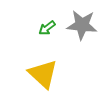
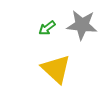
yellow triangle: moved 13 px right, 5 px up
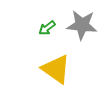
yellow triangle: rotated 8 degrees counterclockwise
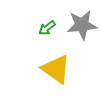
gray star: rotated 12 degrees counterclockwise
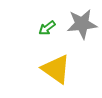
gray star: moved 1 px up
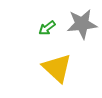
yellow triangle: moved 1 px right, 1 px up; rotated 8 degrees clockwise
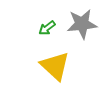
yellow triangle: moved 2 px left, 2 px up
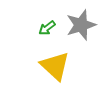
gray star: moved 1 px left, 1 px down; rotated 12 degrees counterclockwise
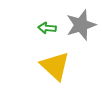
green arrow: rotated 42 degrees clockwise
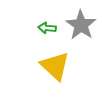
gray star: rotated 20 degrees counterclockwise
